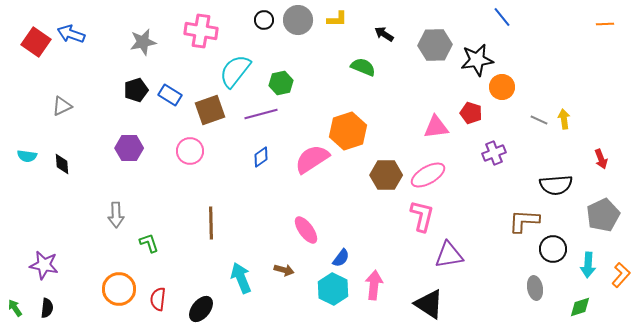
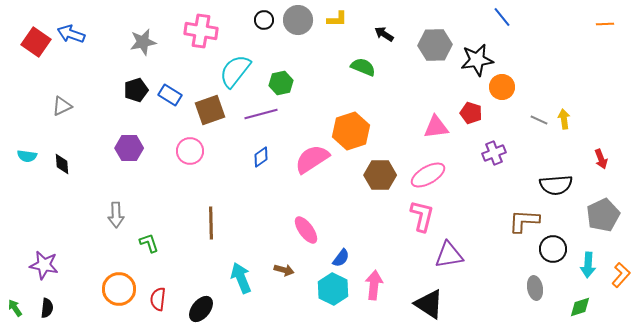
orange hexagon at (348, 131): moved 3 px right
brown hexagon at (386, 175): moved 6 px left
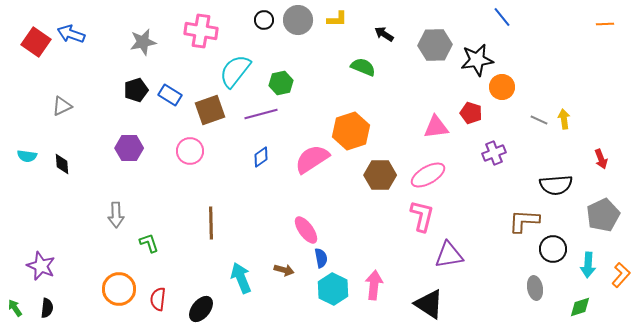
blue semicircle at (341, 258): moved 20 px left; rotated 48 degrees counterclockwise
purple star at (44, 265): moved 3 px left, 1 px down; rotated 12 degrees clockwise
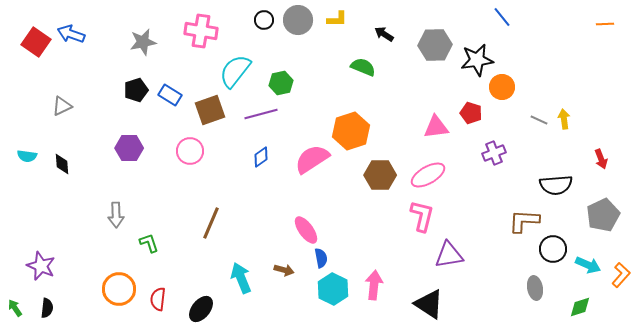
brown line at (211, 223): rotated 24 degrees clockwise
cyan arrow at (588, 265): rotated 70 degrees counterclockwise
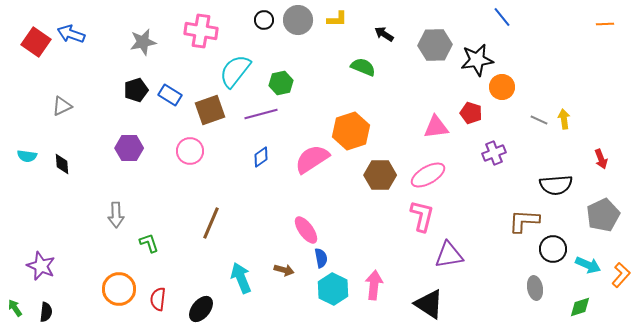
black semicircle at (47, 308): moved 1 px left, 4 px down
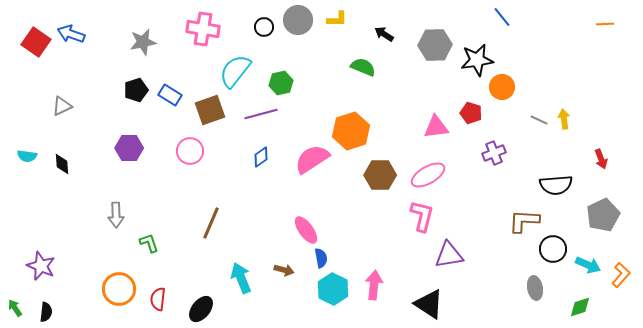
black circle at (264, 20): moved 7 px down
pink cross at (201, 31): moved 2 px right, 2 px up
